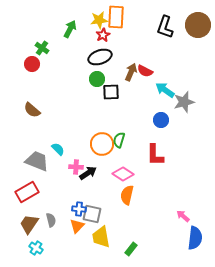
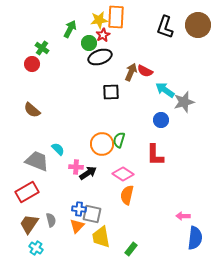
green circle: moved 8 px left, 36 px up
pink arrow: rotated 40 degrees counterclockwise
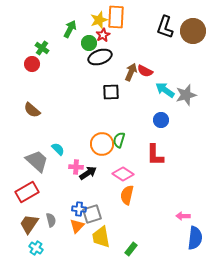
yellow star: rotated 12 degrees counterclockwise
brown circle: moved 5 px left, 6 px down
gray star: moved 2 px right, 7 px up
gray trapezoid: rotated 20 degrees clockwise
gray square: rotated 30 degrees counterclockwise
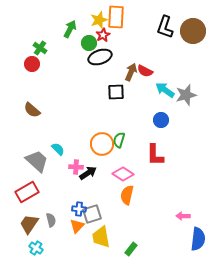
green cross: moved 2 px left
black square: moved 5 px right
blue semicircle: moved 3 px right, 1 px down
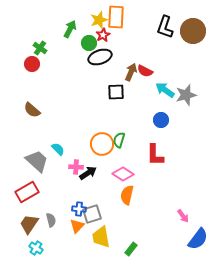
pink arrow: rotated 128 degrees counterclockwise
blue semicircle: rotated 30 degrees clockwise
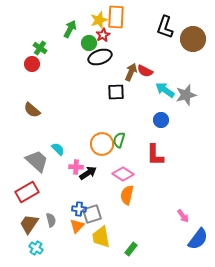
brown circle: moved 8 px down
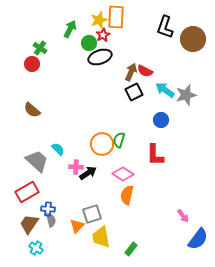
black square: moved 18 px right; rotated 24 degrees counterclockwise
blue cross: moved 31 px left
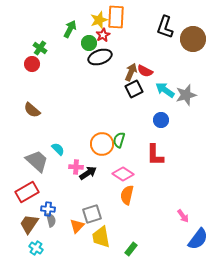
black square: moved 3 px up
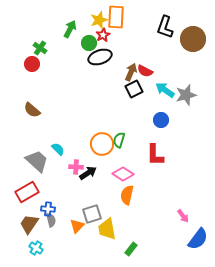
yellow trapezoid: moved 6 px right, 8 px up
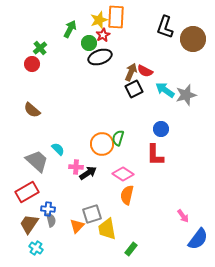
green cross: rotated 16 degrees clockwise
blue circle: moved 9 px down
green semicircle: moved 1 px left, 2 px up
